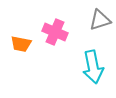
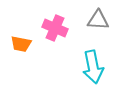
gray triangle: moved 2 px left; rotated 20 degrees clockwise
pink cross: moved 4 px up
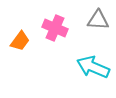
orange trapezoid: moved 1 px left, 3 px up; rotated 65 degrees counterclockwise
cyan arrow: rotated 124 degrees clockwise
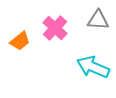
pink cross: rotated 20 degrees clockwise
orange trapezoid: rotated 15 degrees clockwise
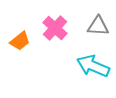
gray triangle: moved 6 px down
cyan arrow: moved 1 px up
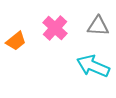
orange trapezoid: moved 4 px left
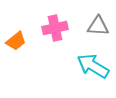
pink cross: rotated 35 degrees clockwise
cyan arrow: rotated 8 degrees clockwise
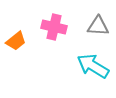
pink cross: moved 1 px left, 1 px up; rotated 25 degrees clockwise
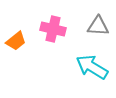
pink cross: moved 1 px left, 2 px down
cyan arrow: moved 1 px left, 1 px down
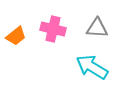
gray triangle: moved 1 px left, 2 px down
orange trapezoid: moved 5 px up
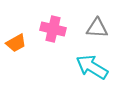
orange trapezoid: moved 7 px down; rotated 10 degrees clockwise
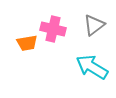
gray triangle: moved 3 px left, 3 px up; rotated 40 degrees counterclockwise
orange trapezoid: moved 11 px right; rotated 20 degrees clockwise
